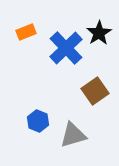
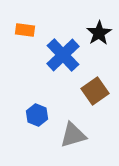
orange rectangle: moved 1 px left, 2 px up; rotated 30 degrees clockwise
blue cross: moved 3 px left, 7 px down
blue hexagon: moved 1 px left, 6 px up
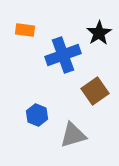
blue cross: rotated 24 degrees clockwise
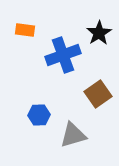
brown square: moved 3 px right, 3 px down
blue hexagon: moved 2 px right; rotated 25 degrees counterclockwise
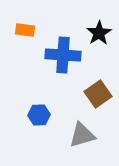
blue cross: rotated 24 degrees clockwise
gray triangle: moved 9 px right
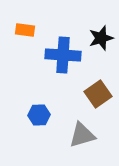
black star: moved 2 px right, 5 px down; rotated 15 degrees clockwise
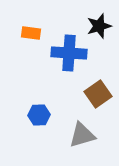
orange rectangle: moved 6 px right, 3 px down
black star: moved 2 px left, 12 px up
blue cross: moved 6 px right, 2 px up
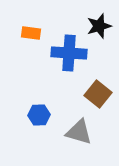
brown square: rotated 16 degrees counterclockwise
gray triangle: moved 3 px left, 3 px up; rotated 32 degrees clockwise
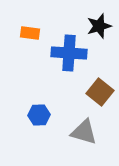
orange rectangle: moved 1 px left
brown square: moved 2 px right, 2 px up
gray triangle: moved 5 px right
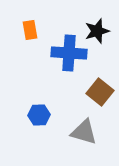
black star: moved 2 px left, 5 px down
orange rectangle: moved 3 px up; rotated 72 degrees clockwise
